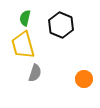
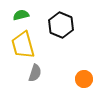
green semicircle: moved 4 px left, 3 px up; rotated 63 degrees clockwise
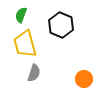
green semicircle: rotated 56 degrees counterclockwise
yellow trapezoid: moved 2 px right, 1 px up
gray semicircle: moved 1 px left
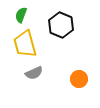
gray semicircle: rotated 48 degrees clockwise
orange circle: moved 5 px left
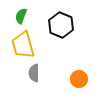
green semicircle: moved 1 px down
yellow trapezoid: moved 2 px left, 1 px down
gray semicircle: rotated 114 degrees clockwise
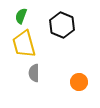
black hexagon: moved 1 px right
yellow trapezoid: moved 1 px right, 1 px up
orange circle: moved 3 px down
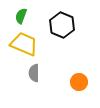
yellow trapezoid: rotated 128 degrees clockwise
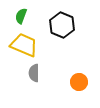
yellow trapezoid: moved 1 px down
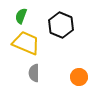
black hexagon: moved 1 px left
yellow trapezoid: moved 2 px right, 2 px up
orange circle: moved 5 px up
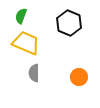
black hexagon: moved 8 px right, 2 px up
